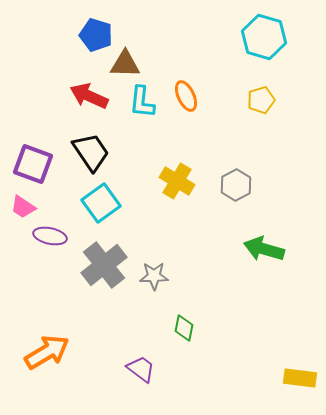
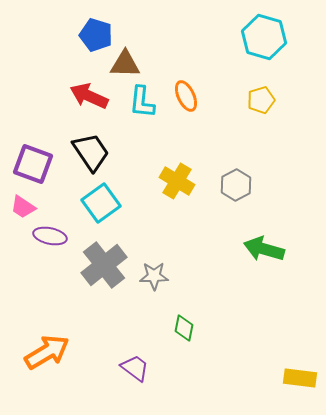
purple trapezoid: moved 6 px left, 1 px up
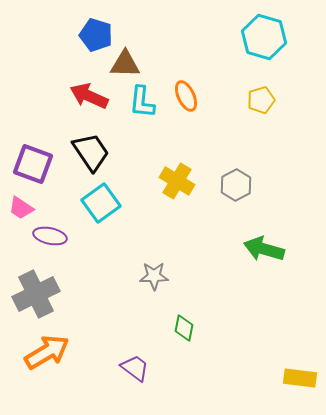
pink trapezoid: moved 2 px left, 1 px down
gray cross: moved 68 px left, 29 px down; rotated 12 degrees clockwise
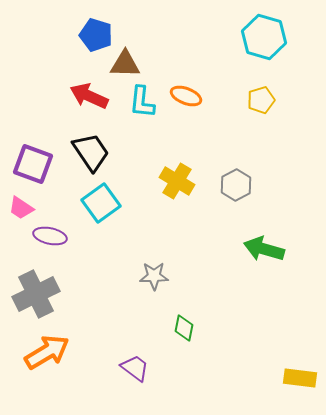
orange ellipse: rotated 44 degrees counterclockwise
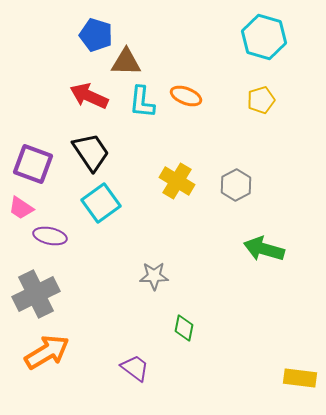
brown triangle: moved 1 px right, 2 px up
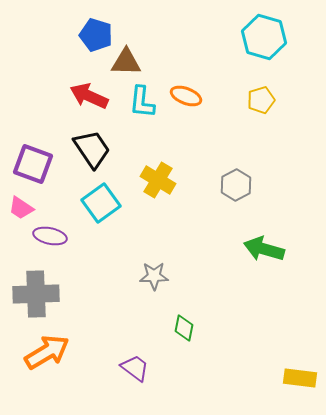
black trapezoid: moved 1 px right, 3 px up
yellow cross: moved 19 px left, 1 px up
gray cross: rotated 24 degrees clockwise
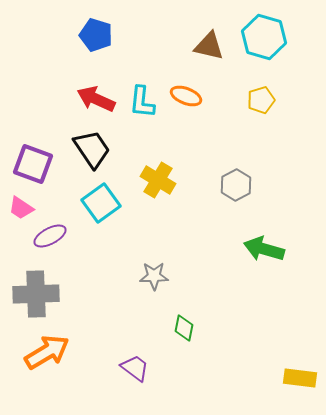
brown triangle: moved 83 px right, 16 px up; rotated 12 degrees clockwise
red arrow: moved 7 px right, 3 px down
purple ellipse: rotated 40 degrees counterclockwise
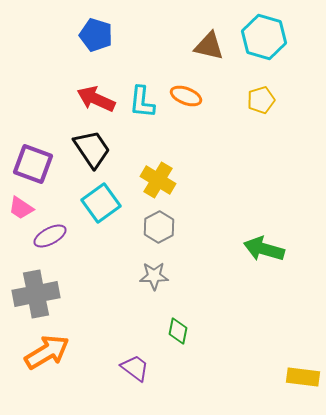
gray hexagon: moved 77 px left, 42 px down
gray cross: rotated 9 degrees counterclockwise
green diamond: moved 6 px left, 3 px down
yellow rectangle: moved 3 px right, 1 px up
